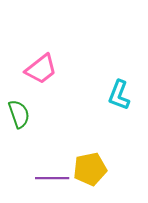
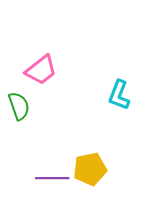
pink trapezoid: moved 1 px down
green semicircle: moved 8 px up
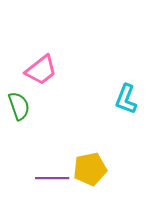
cyan L-shape: moved 7 px right, 4 px down
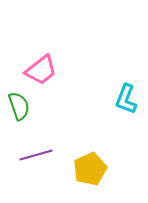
yellow pentagon: rotated 12 degrees counterclockwise
purple line: moved 16 px left, 23 px up; rotated 16 degrees counterclockwise
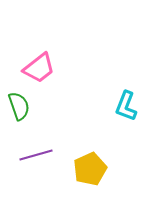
pink trapezoid: moved 2 px left, 2 px up
cyan L-shape: moved 7 px down
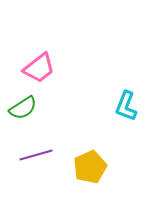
green semicircle: moved 4 px right, 2 px down; rotated 76 degrees clockwise
yellow pentagon: moved 2 px up
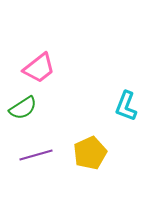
yellow pentagon: moved 14 px up
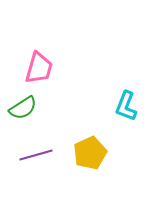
pink trapezoid: rotated 36 degrees counterclockwise
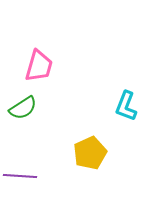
pink trapezoid: moved 2 px up
purple line: moved 16 px left, 21 px down; rotated 20 degrees clockwise
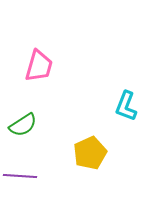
green semicircle: moved 17 px down
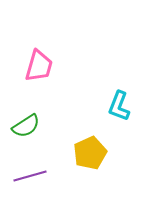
cyan L-shape: moved 7 px left
green semicircle: moved 3 px right, 1 px down
purple line: moved 10 px right; rotated 20 degrees counterclockwise
